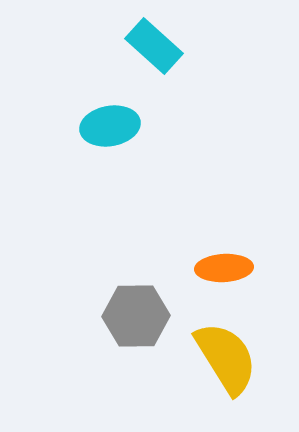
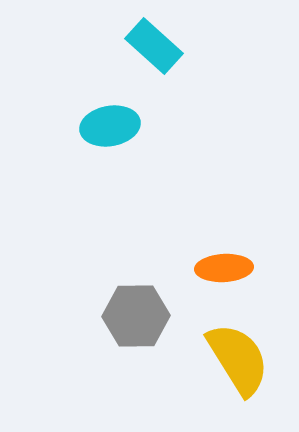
yellow semicircle: moved 12 px right, 1 px down
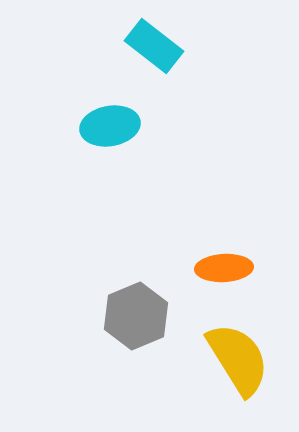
cyan rectangle: rotated 4 degrees counterclockwise
gray hexagon: rotated 22 degrees counterclockwise
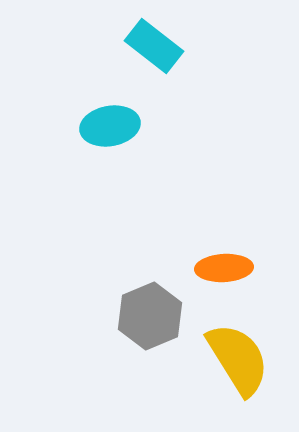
gray hexagon: moved 14 px right
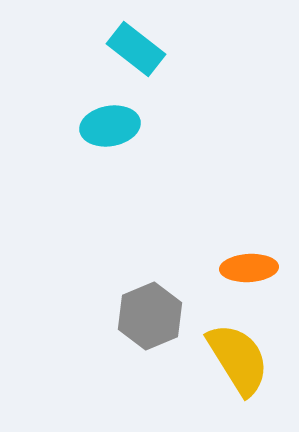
cyan rectangle: moved 18 px left, 3 px down
orange ellipse: moved 25 px right
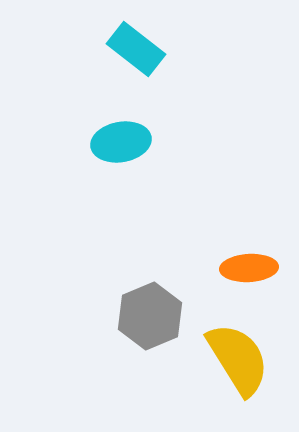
cyan ellipse: moved 11 px right, 16 px down
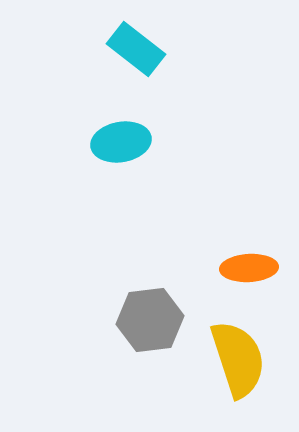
gray hexagon: moved 4 px down; rotated 16 degrees clockwise
yellow semicircle: rotated 14 degrees clockwise
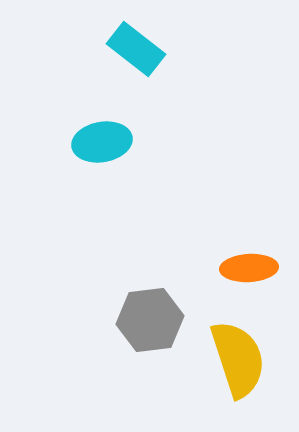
cyan ellipse: moved 19 px left
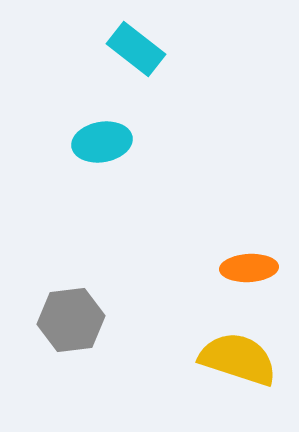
gray hexagon: moved 79 px left
yellow semicircle: rotated 54 degrees counterclockwise
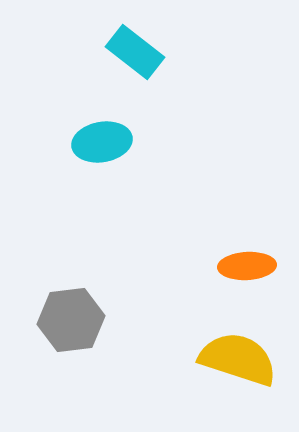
cyan rectangle: moved 1 px left, 3 px down
orange ellipse: moved 2 px left, 2 px up
